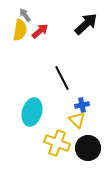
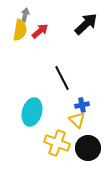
gray arrow: rotated 48 degrees clockwise
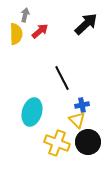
yellow semicircle: moved 4 px left, 4 px down; rotated 10 degrees counterclockwise
black circle: moved 6 px up
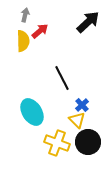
black arrow: moved 2 px right, 2 px up
yellow semicircle: moved 7 px right, 7 px down
blue cross: rotated 32 degrees counterclockwise
cyan ellipse: rotated 48 degrees counterclockwise
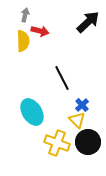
red arrow: rotated 54 degrees clockwise
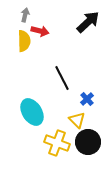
yellow semicircle: moved 1 px right
blue cross: moved 5 px right, 6 px up
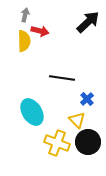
black line: rotated 55 degrees counterclockwise
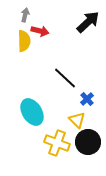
black line: moved 3 px right; rotated 35 degrees clockwise
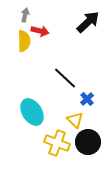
yellow triangle: moved 2 px left
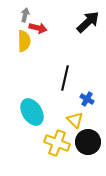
red arrow: moved 2 px left, 3 px up
black line: rotated 60 degrees clockwise
blue cross: rotated 16 degrees counterclockwise
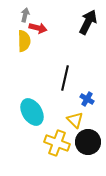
black arrow: rotated 20 degrees counterclockwise
